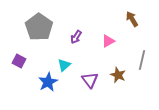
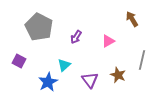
gray pentagon: rotated 8 degrees counterclockwise
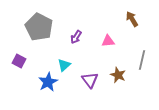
pink triangle: rotated 24 degrees clockwise
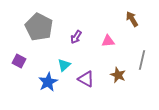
purple triangle: moved 4 px left, 1 px up; rotated 24 degrees counterclockwise
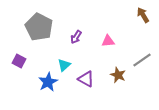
brown arrow: moved 11 px right, 4 px up
gray line: rotated 42 degrees clockwise
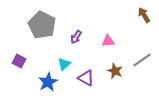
brown arrow: moved 1 px right
gray pentagon: moved 3 px right, 2 px up
cyan triangle: moved 1 px up
brown star: moved 3 px left, 4 px up
purple triangle: moved 1 px up
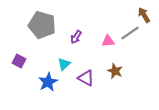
gray pentagon: rotated 12 degrees counterclockwise
gray line: moved 12 px left, 27 px up
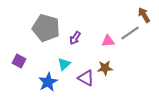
gray pentagon: moved 4 px right, 3 px down
purple arrow: moved 1 px left, 1 px down
brown star: moved 10 px left, 3 px up; rotated 28 degrees counterclockwise
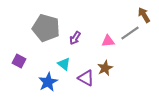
cyan triangle: rotated 40 degrees counterclockwise
brown star: rotated 21 degrees counterclockwise
